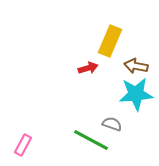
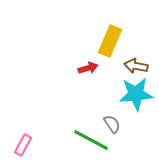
gray semicircle: rotated 36 degrees clockwise
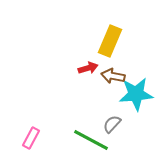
brown arrow: moved 23 px left, 10 px down
gray semicircle: rotated 102 degrees counterclockwise
pink rectangle: moved 8 px right, 7 px up
